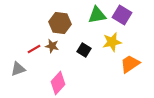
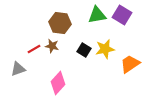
yellow star: moved 7 px left, 7 px down
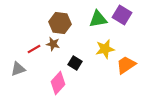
green triangle: moved 1 px right, 4 px down
brown star: moved 1 px right, 2 px up
black square: moved 9 px left, 13 px down
orange trapezoid: moved 4 px left, 1 px down
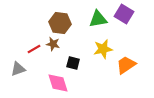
purple square: moved 2 px right, 1 px up
yellow star: moved 2 px left
black square: moved 2 px left; rotated 16 degrees counterclockwise
pink diamond: rotated 60 degrees counterclockwise
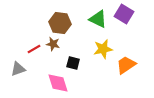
green triangle: rotated 36 degrees clockwise
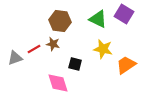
brown hexagon: moved 2 px up
yellow star: rotated 24 degrees clockwise
black square: moved 2 px right, 1 px down
gray triangle: moved 3 px left, 11 px up
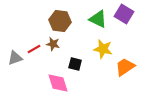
orange trapezoid: moved 1 px left, 2 px down
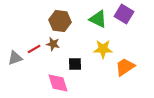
yellow star: rotated 12 degrees counterclockwise
black square: rotated 16 degrees counterclockwise
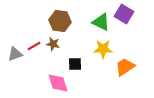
green triangle: moved 3 px right, 3 px down
red line: moved 3 px up
gray triangle: moved 4 px up
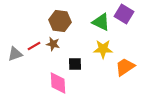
pink diamond: rotated 15 degrees clockwise
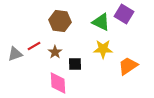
brown star: moved 2 px right, 8 px down; rotated 24 degrees clockwise
orange trapezoid: moved 3 px right, 1 px up
